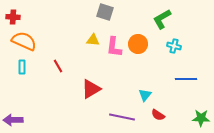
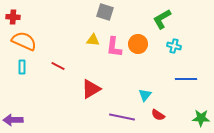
red line: rotated 32 degrees counterclockwise
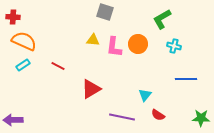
cyan rectangle: moved 1 px right, 2 px up; rotated 56 degrees clockwise
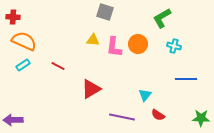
green L-shape: moved 1 px up
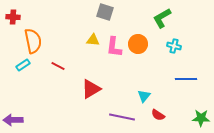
orange semicircle: moved 9 px right; rotated 55 degrees clockwise
cyan triangle: moved 1 px left, 1 px down
